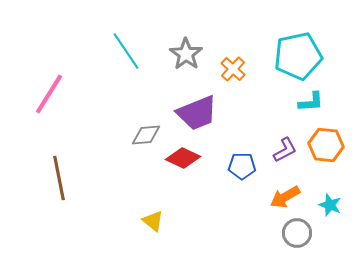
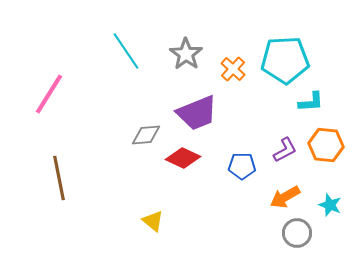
cyan pentagon: moved 13 px left, 4 px down; rotated 9 degrees clockwise
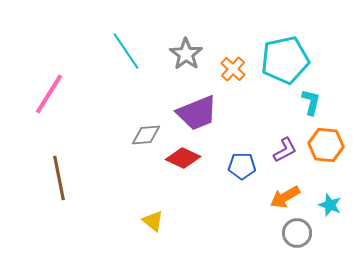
cyan pentagon: rotated 9 degrees counterclockwise
cyan L-shape: rotated 72 degrees counterclockwise
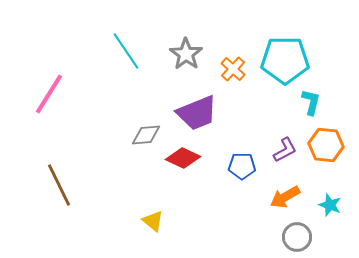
cyan pentagon: rotated 12 degrees clockwise
brown line: moved 7 px down; rotated 15 degrees counterclockwise
gray circle: moved 4 px down
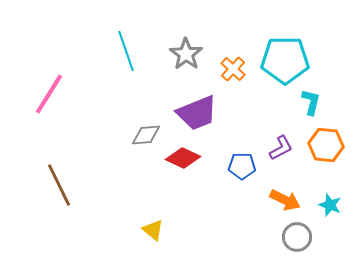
cyan line: rotated 15 degrees clockwise
purple L-shape: moved 4 px left, 2 px up
orange arrow: moved 3 px down; rotated 124 degrees counterclockwise
yellow triangle: moved 9 px down
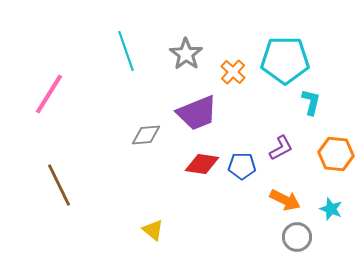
orange cross: moved 3 px down
orange hexagon: moved 10 px right, 9 px down
red diamond: moved 19 px right, 6 px down; rotated 16 degrees counterclockwise
cyan star: moved 1 px right, 4 px down
